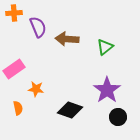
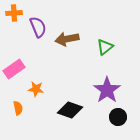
brown arrow: rotated 15 degrees counterclockwise
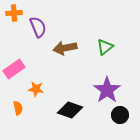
brown arrow: moved 2 px left, 9 px down
black circle: moved 2 px right, 2 px up
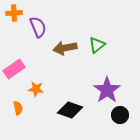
green triangle: moved 8 px left, 2 px up
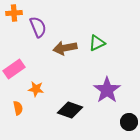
green triangle: moved 2 px up; rotated 12 degrees clockwise
black circle: moved 9 px right, 7 px down
